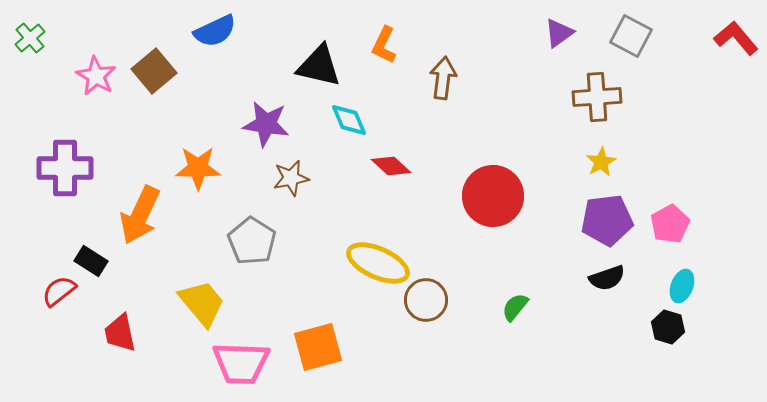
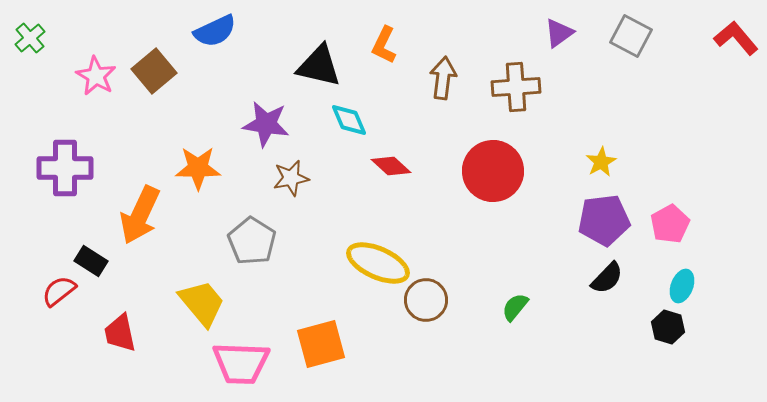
brown cross: moved 81 px left, 10 px up
red circle: moved 25 px up
purple pentagon: moved 3 px left
black semicircle: rotated 27 degrees counterclockwise
orange square: moved 3 px right, 3 px up
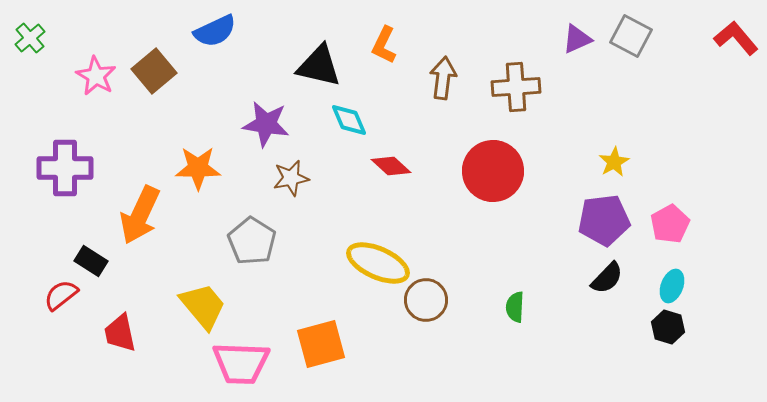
purple triangle: moved 18 px right, 6 px down; rotated 12 degrees clockwise
yellow star: moved 13 px right
cyan ellipse: moved 10 px left
red semicircle: moved 2 px right, 4 px down
yellow trapezoid: moved 1 px right, 3 px down
green semicircle: rotated 36 degrees counterclockwise
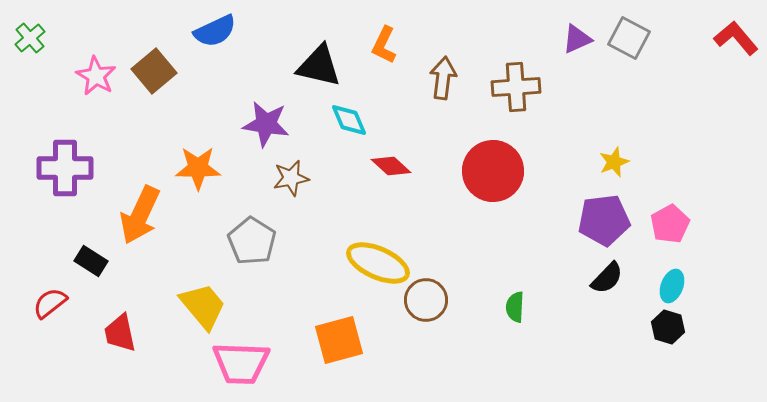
gray square: moved 2 px left, 2 px down
yellow star: rotated 8 degrees clockwise
red semicircle: moved 11 px left, 8 px down
orange square: moved 18 px right, 4 px up
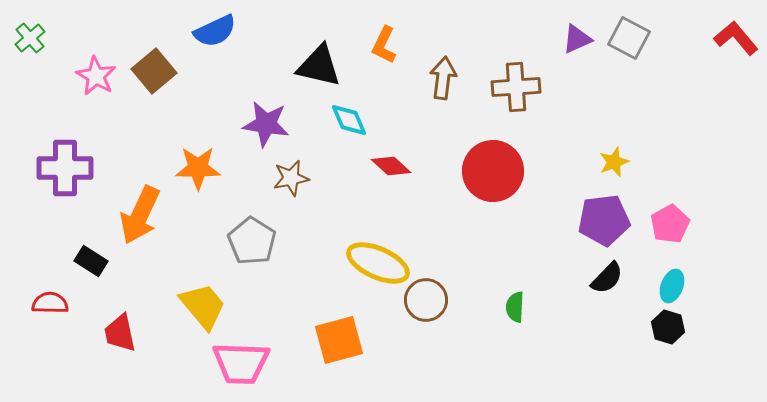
red semicircle: rotated 39 degrees clockwise
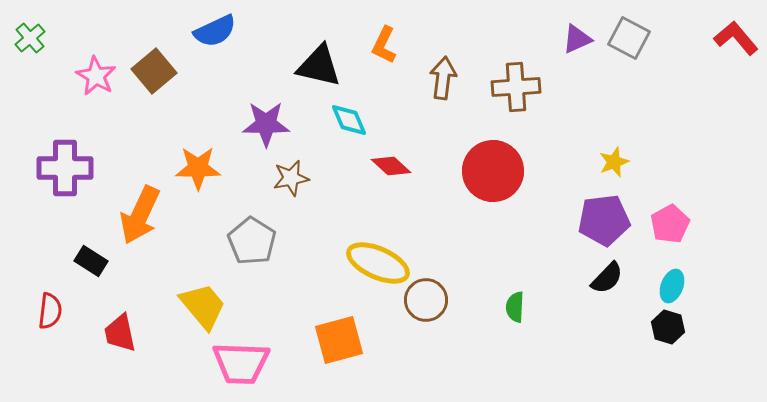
purple star: rotated 9 degrees counterclockwise
red semicircle: moved 8 px down; rotated 96 degrees clockwise
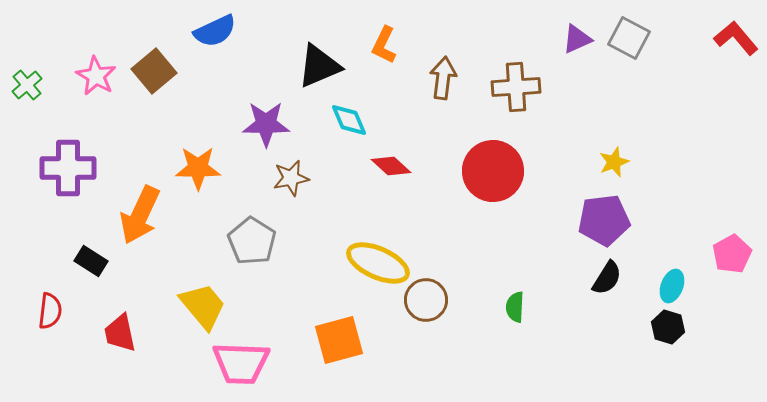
green cross: moved 3 px left, 47 px down
black triangle: rotated 36 degrees counterclockwise
purple cross: moved 3 px right
pink pentagon: moved 62 px right, 30 px down
black semicircle: rotated 12 degrees counterclockwise
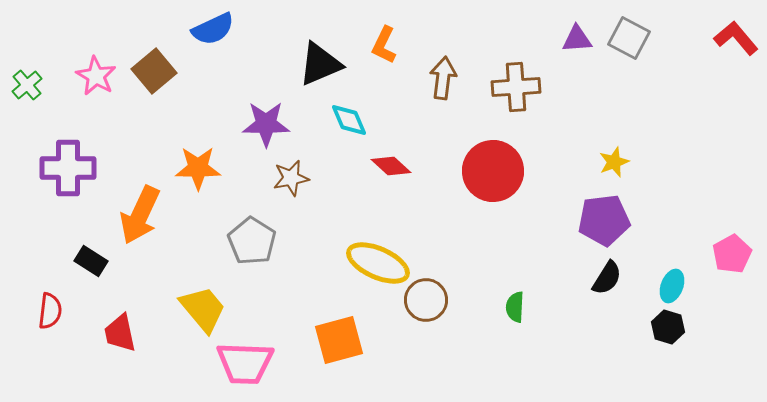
blue semicircle: moved 2 px left, 2 px up
purple triangle: rotated 20 degrees clockwise
black triangle: moved 1 px right, 2 px up
yellow trapezoid: moved 3 px down
pink trapezoid: moved 4 px right
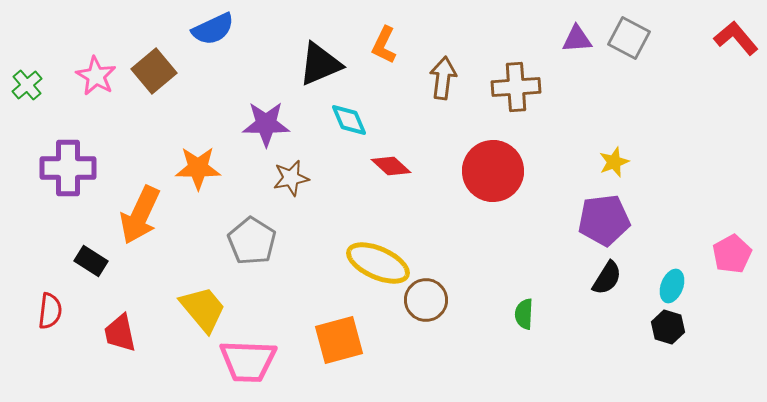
green semicircle: moved 9 px right, 7 px down
pink trapezoid: moved 3 px right, 2 px up
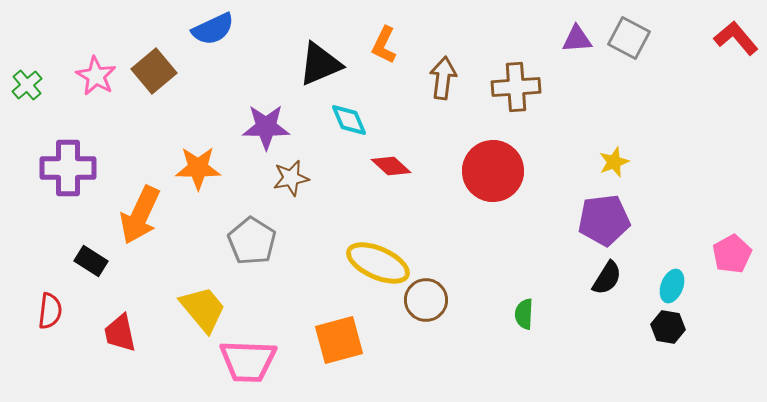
purple star: moved 3 px down
black hexagon: rotated 8 degrees counterclockwise
